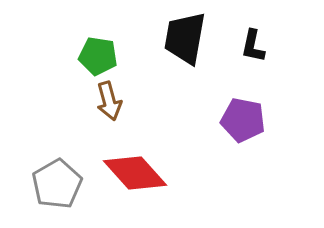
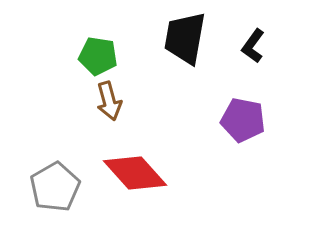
black L-shape: rotated 24 degrees clockwise
gray pentagon: moved 2 px left, 3 px down
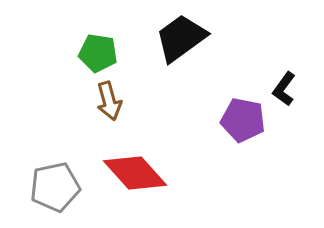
black trapezoid: moved 4 px left; rotated 44 degrees clockwise
black L-shape: moved 31 px right, 43 px down
green pentagon: moved 3 px up
gray pentagon: rotated 18 degrees clockwise
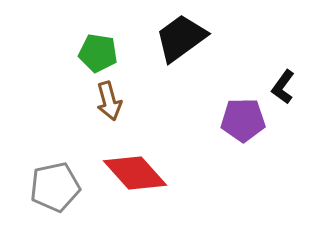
black L-shape: moved 1 px left, 2 px up
purple pentagon: rotated 12 degrees counterclockwise
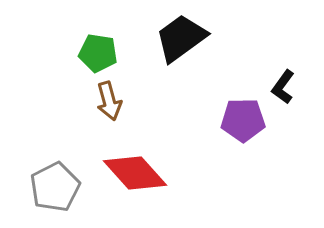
gray pentagon: rotated 15 degrees counterclockwise
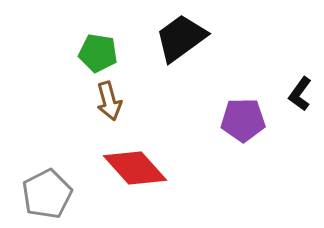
black L-shape: moved 17 px right, 7 px down
red diamond: moved 5 px up
gray pentagon: moved 8 px left, 7 px down
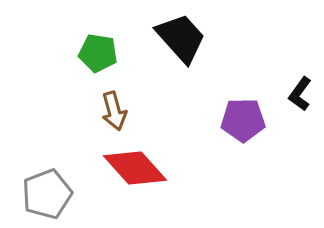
black trapezoid: rotated 84 degrees clockwise
brown arrow: moved 5 px right, 10 px down
gray pentagon: rotated 6 degrees clockwise
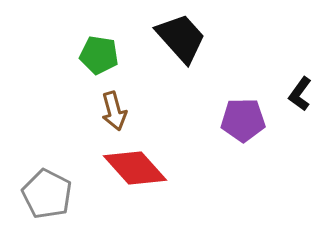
green pentagon: moved 1 px right, 2 px down
gray pentagon: rotated 24 degrees counterclockwise
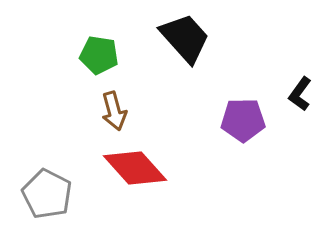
black trapezoid: moved 4 px right
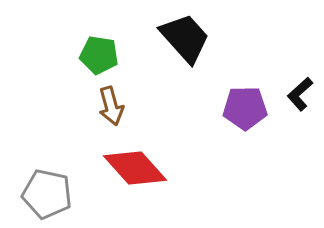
black L-shape: rotated 12 degrees clockwise
brown arrow: moved 3 px left, 5 px up
purple pentagon: moved 2 px right, 12 px up
gray pentagon: rotated 15 degrees counterclockwise
